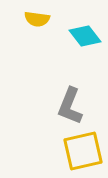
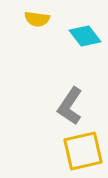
gray L-shape: rotated 12 degrees clockwise
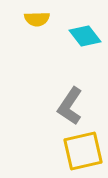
yellow semicircle: rotated 10 degrees counterclockwise
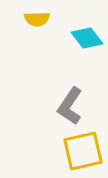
cyan diamond: moved 2 px right, 2 px down
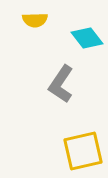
yellow semicircle: moved 2 px left, 1 px down
gray L-shape: moved 9 px left, 22 px up
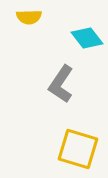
yellow semicircle: moved 6 px left, 3 px up
yellow square: moved 5 px left, 2 px up; rotated 30 degrees clockwise
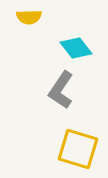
cyan diamond: moved 11 px left, 10 px down
gray L-shape: moved 6 px down
